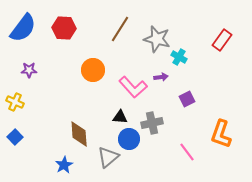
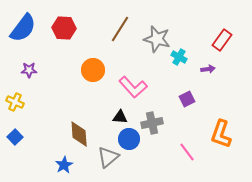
purple arrow: moved 47 px right, 8 px up
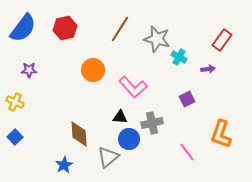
red hexagon: moved 1 px right; rotated 15 degrees counterclockwise
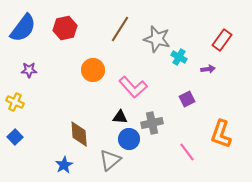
gray triangle: moved 2 px right, 3 px down
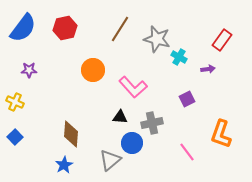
brown diamond: moved 8 px left; rotated 8 degrees clockwise
blue circle: moved 3 px right, 4 px down
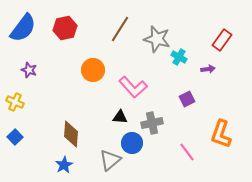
purple star: rotated 21 degrees clockwise
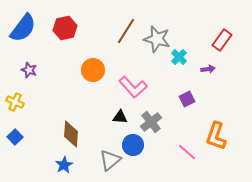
brown line: moved 6 px right, 2 px down
cyan cross: rotated 14 degrees clockwise
gray cross: moved 1 px left, 1 px up; rotated 25 degrees counterclockwise
orange L-shape: moved 5 px left, 2 px down
blue circle: moved 1 px right, 2 px down
pink line: rotated 12 degrees counterclockwise
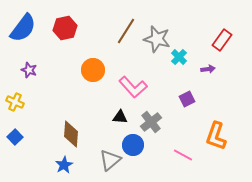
pink line: moved 4 px left, 3 px down; rotated 12 degrees counterclockwise
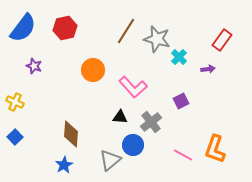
purple star: moved 5 px right, 4 px up
purple square: moved 6 px left, 2 px down
orange L-shape: moved 1 px left, 13 px down
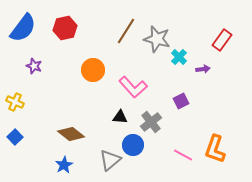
purple arrow: moved 5 px left
brown diamond: rotated 56 degrees counterclockwise
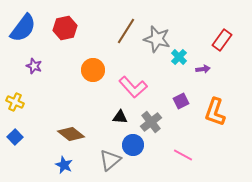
orange L-shape: moved 37 px up
blue star: rotated 18 degrees counterclockwise
